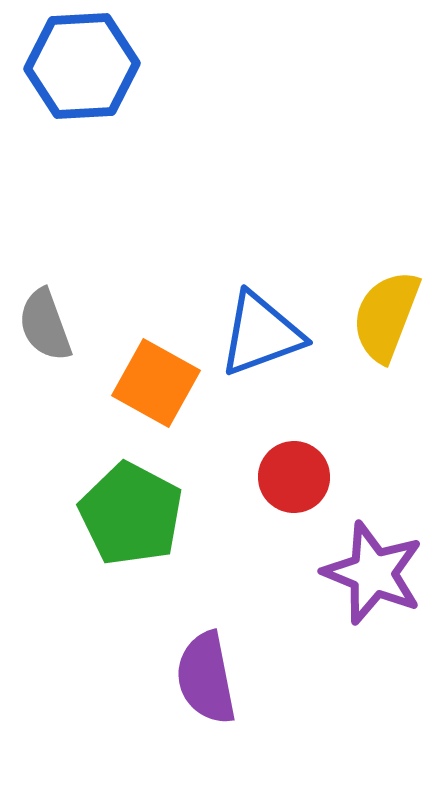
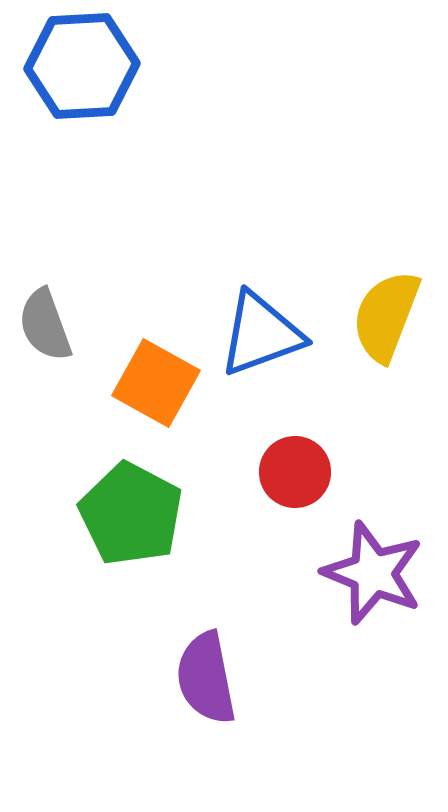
red circle: moved 1 px right, 5 px up
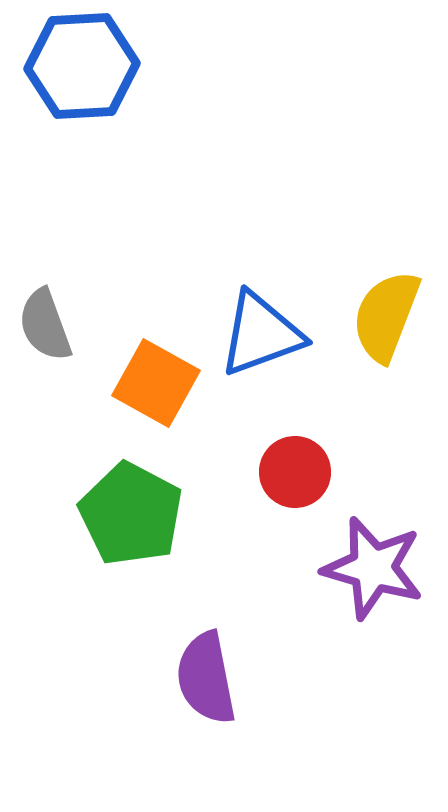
purple star: moved 5 px up; rotated 6 degrees counterclockwise
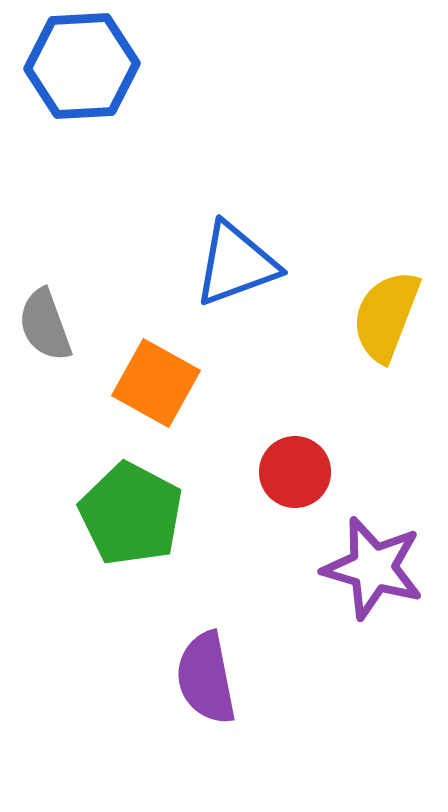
blue triangle: moved 25 px left, 70 px up
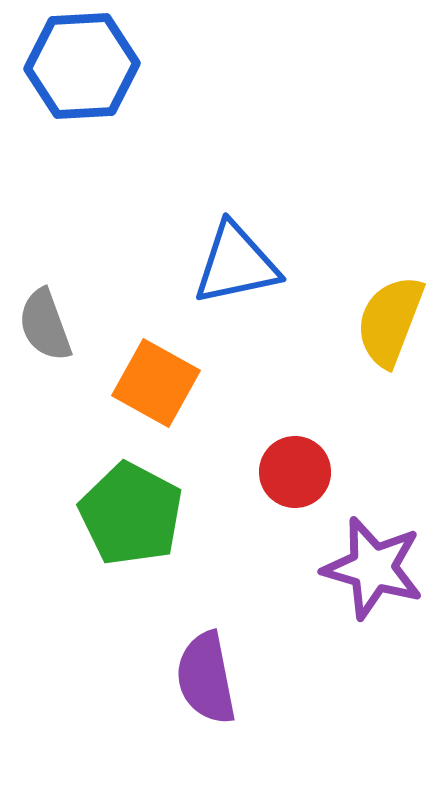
blue triangle: rotated 8 degrees clockwise
yellow semicircle: moved 4 px right, 5 px down
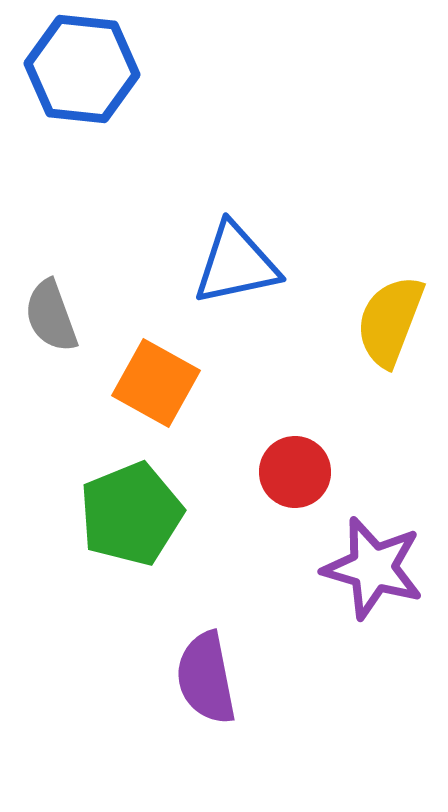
blue hexagon: moved 3 px down; rotated 9 degrees clockwise
gray semicircle: moved 6 px right, 9 px up
green pentagon: rotated 22 degrees clockwise
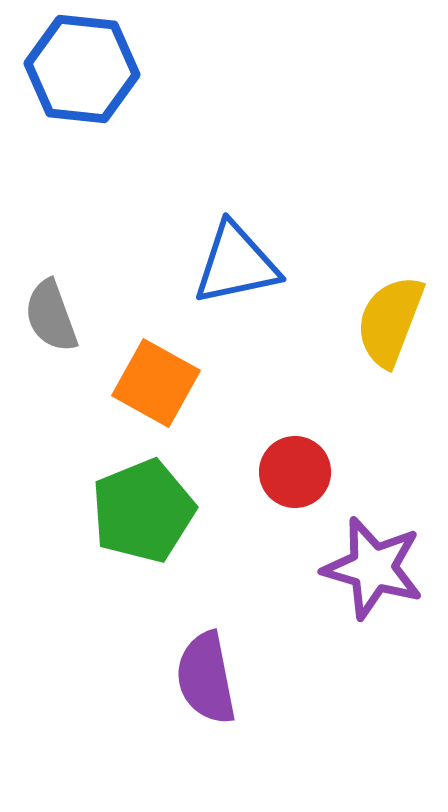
green pentagon: moved 12 px right, 3 px up
